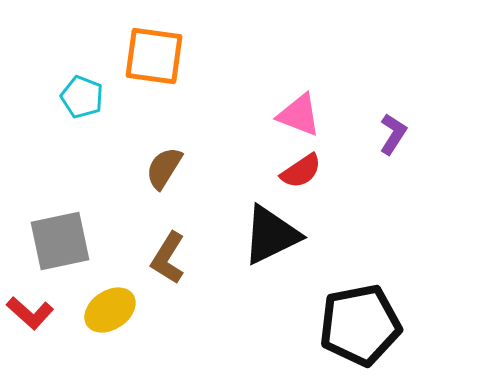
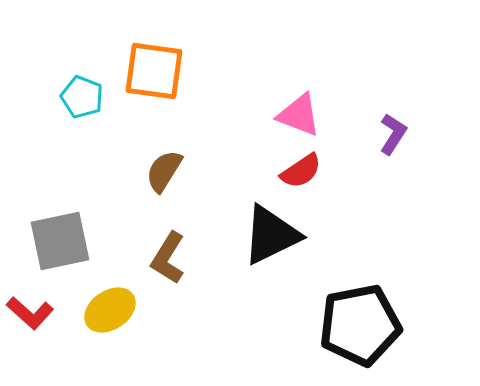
orange square: moved 15 px down
brown semicircle: moved 3 px down
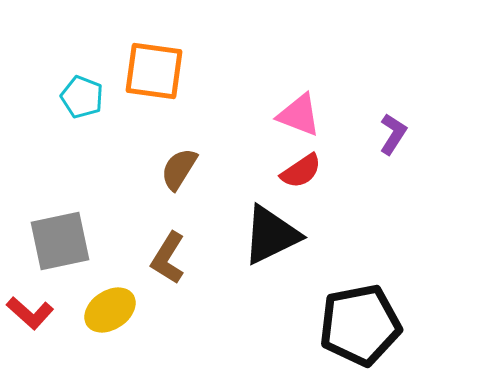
brown semicircle: moved 15 px right, 2 px up
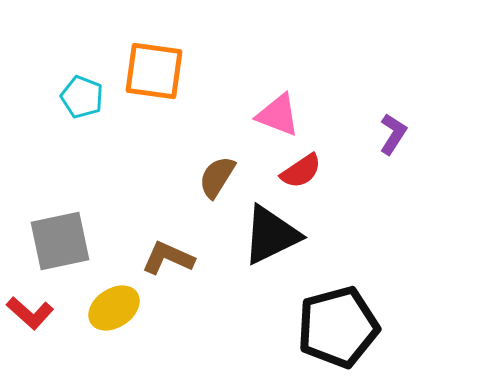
pink triangle: moved 21 px left
brown semicircle: moved 38 px right, 8 px down
brown L-shape: rotated 82 degrees clockwise
yellow ellipse: moved 4 px right, 2 px up
black pentagon: moved 22 px left, 2 px down; rotated 4 degrees counterclockwise
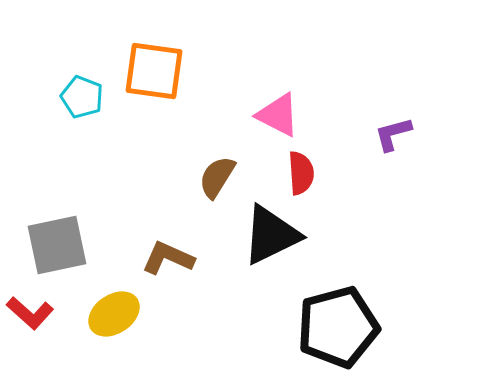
pink triangle: rotated 6 degrees clockwise
purple L-shape: rotated 138 degrees counterclockwise
red semicircle: moved 2 px down; rotated 60 degrees counterclockwise
gray square: moved 3 px left, 4 px down
yellow ellipse: moved 6 px down
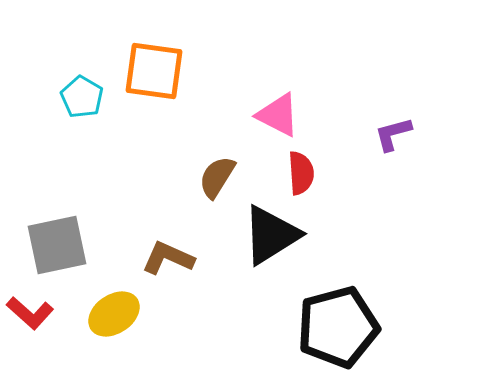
cyan pentagon: rotated 9 degrees clockwise
black triangle: rotated 6 degrees counterclockwise
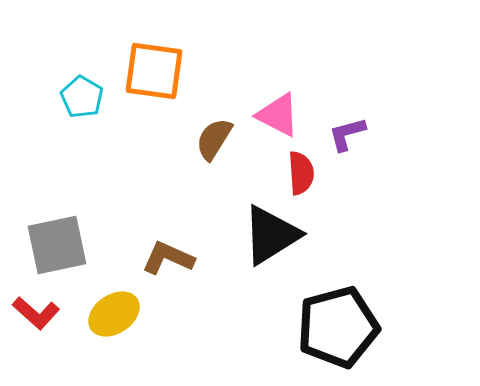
purple L-shape: moved 46 px left
brown semicircle: moved 3 px left, 38 px up
red L-shape: moved 6 px right
